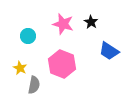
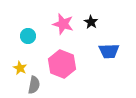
blue trapezoid: rotated 35 degrees counterclockwise
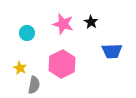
cyan circle: moved 1 px left, 3 px up
blue trapezoid: moved 3 px right
pink hexagon: rotated 12 degrees clockwise
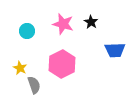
cyan circle: moved 2 px up
blue trapezoid: moved 3 px right, 1 px up
gray semicircle: rotated 30 degrees counterclockwise
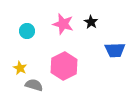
pink hexagon: moved 2 px right, 2 px down
gray semicircle: rotated 54 degrees counterclockwise
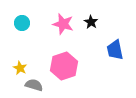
cyan circle: moved 5 px left, 8 px up
blue trapezoid: rotated 80 degrees clockwise
pink hexagon: rotated 8 degrees clockwise
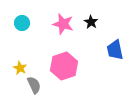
gray semicircle: rotated 48 degrees clockwise
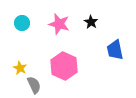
pink star: moved 4 px left
pink hexagon: rotated 16 degrees counterclockwise
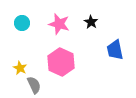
pink hexagon: moved 3 px left, 4 px up
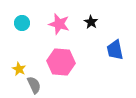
pink hexagon: rotated 20 degrees counterclockwise
yellow star: moved 1 px left, 1 px down
